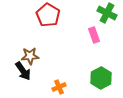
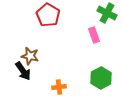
brown star: rotated 18 degrees clockwise
orange cross: rotated 16 degrees clockwise
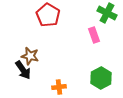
black arrow: moved 1 px up
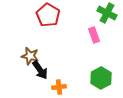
black arrow: moved 17 px right
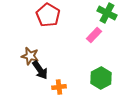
pink rectangle: rotated 63 degrees clockwise
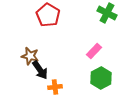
pink rectangle: moved 16 px down
orange cross: moved 4 px left
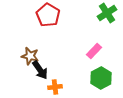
green cross: rotated 30 degrees clockwise
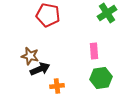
red pentagon: rotated 20 degrees counterclockwise
pink rectangle: rotated 49 degrees counterclockwise
black arrow: moved 1 px up; rotated 78 degrees counterclockwise
green hexagon: rotated 20 degrees clockwise
orange cross: moved 2 px right, 1 px up
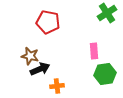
red pentagon: moved 7 px down
green hexagon: moved 4 px right, 4 px up
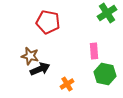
green hexagon: rotated 20 degrees clockwise
orange cross: moved 10 px right, 2 px up; rotated 24 degrees counterclockwise
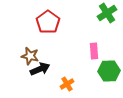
red pentagon: rotated 25 degrees clockwise
green hexagon: moved 4 px right, 3 px up; rotated 15 degrees counterclockwise
